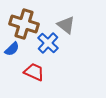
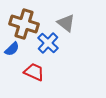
gray triangle: moved 2 px up
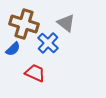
blue semicircle: moved 1 px right
red trapezoid: moved 1 px right, 1 px down
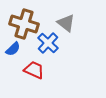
red trapezoid: moved 1 px left, 3 px up
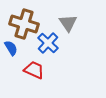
gray triangle: moved 2 px right; rotated 18 degrees clockwise
blue semicircle: moved 2 px left, 1 px up; rotated 77 degrees counterclockwise
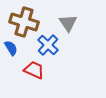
brown cross: moved 2 px up
blue cross: moved 2 px down
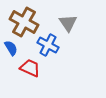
brown cross: rotated 12 degrees clockwise
blue cross: rotated 15 degrees counterclockwise
red trapezoid: moved 4 px left, 2 px up
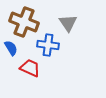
brown cross: rotated 8 degrees counterclockwise
blue cross: rotated 20 degrees counterclockwise
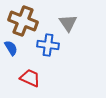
brown cross: moved 1 px left, 1 px up
red trapezoid: moved 10 px down
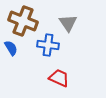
red trapezoid: moved 29 px right
